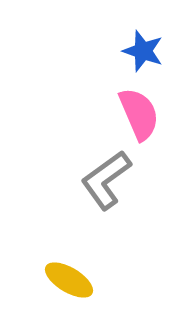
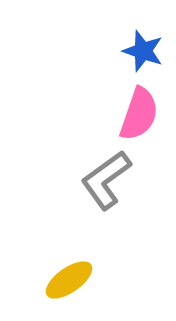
pink semicircle: rotated 42 degrees clockwise
yellow ellipse: rotated 66 degrees counterclockwise
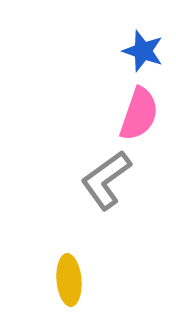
yellow ellipse: rotated 60 degrees counterclockwise
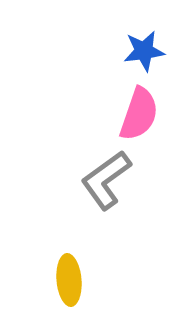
blue star: moved 1 px right; rotated 27 degrees counterclockwise
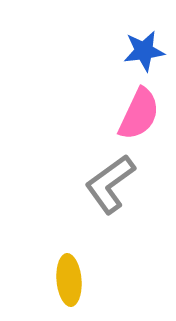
pink semicircle: rotated 6 degrees clockwise
gray L-shape: moved 4 px right, 4 px down
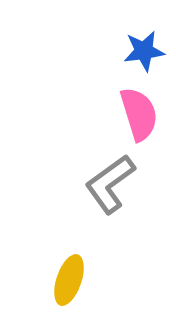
pink semicircle: rotated 42 degrees counterclockwise
yellow ellipse: rotated 24 degrees clockwise
